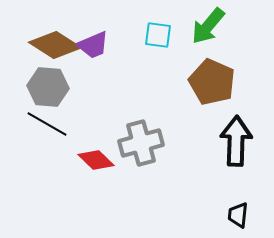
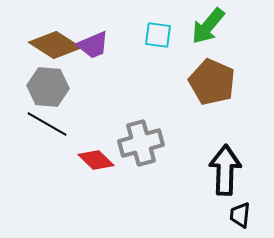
black arrow: moved 11 px left, 29 px down
black trapezoid: moved 2 px right
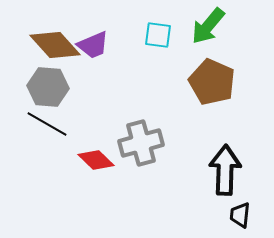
brown diamond: rotated 15 degrees clockwise
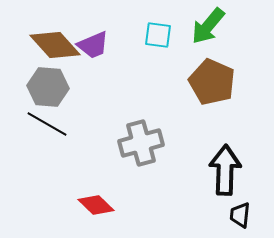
red diamond: moved 45 px down
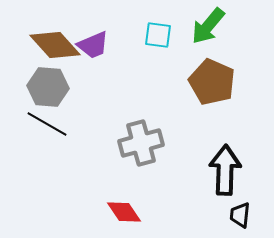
red diamond: moved 28 px right, 7 px down; rotated 12 degrees clockwise
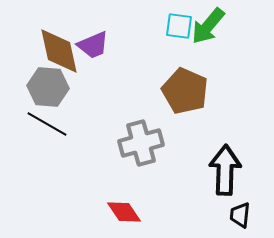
cyan square: moved 21 px right, 9 px up
brown diamond: moved 4 px right, 6 px down; rotated 30 degrees clockwise
brown pentagon: moved 27 px left, 9 px down
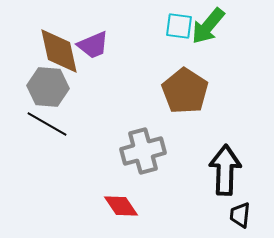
brown pentagon: rotated 9 degrees clockwise
gray cross: moved 2 px right, 8 px down
red diamond: moved 3 px left, 6 px up
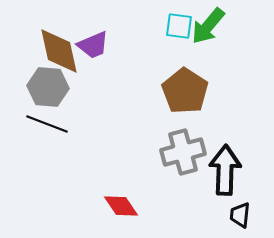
black line: rotated 9 degrees counterclockwise
gray cross: moved 40 px right, 1 px down
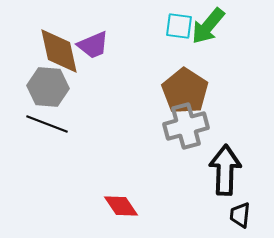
gray cross: moved 3 px right, 26 px up
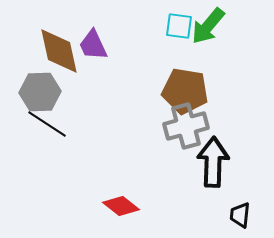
purple trapezoid: rotated 88 degrees clockwise
gray hexagon: moved 8 px left, 5 px down; rotated 6 degrees counterclockwise
brown pentagon: rotated 24 degrees counterclockwise
black line: rotated 12 degrees clockwise
black arrow: moved 12 px left, 8 px up
red diamond: rotated 18 degrees counterclockwise
